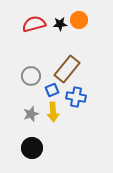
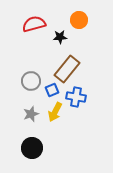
black star: moved 13 px down
gray circle: moved 5 px down
yellow arrow: moved 2 px right; rotated 30 degrees clockwise
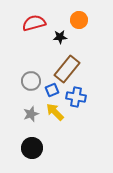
red semicircle: moved 1 px up
yellow arrow: rotated 108 degrees clockwise
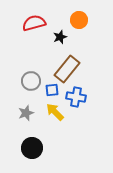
black star: rotated 16 degrees counterclockwise
blue square: rotated 16 degrees clockwise
gray star: moved 5 px left, 1 px up
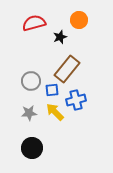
blue cross: moved 3 px down; rotated 24 degrees counterclockwise
gray star: moved 3 px right; rotated 14 degrees clockwise
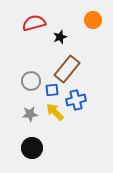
orange circle: moved 14 px right
gray star: moved 1 px right, 1 px down
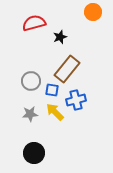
orange circle: moved 8 px up
blue square: rotated 16 degrees clockwise
black circle: moved 2 px right, 5 px down
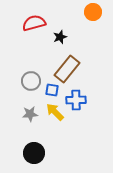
blue cross: rotated 12 degrees clockwise
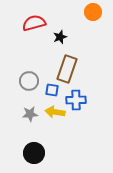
brown rectangle: rotated 20 degrees counterclockwise
gray circle: moved 2 px left
yellow arrow: rotated 36 degrees counterclockwise
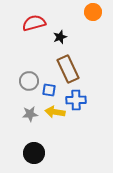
brown rectangle: moved 1 px right; rotated 44 degrees counterclockwise
blue square: moved 3 px left
